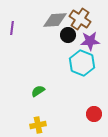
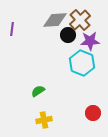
brown cross: moved 1 px down; rotated 15 degrees clockwise
purple line: moved 1 px down
red circle: moved 1 px left, 1 px up
yellow cross: moved 6 px right, 5 px up
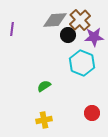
purple star: moved 4 px right, 4 px up
green semicircle: moved 6 px right, 5 px up
red circle: moved 1 px left
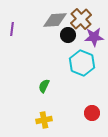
brown cross: moved 1 px right, 1 px up
green semicircle: rotated 32 degrees counterclockwise
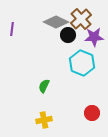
gray diamond: moved 1 px right, 2 px down; rotated 30 degrees clockwise
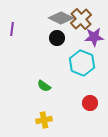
gray diamond: moved 5 px right, 4 px up
black circle: moved 11 px left, 3 px down
green semicircle: rotated 80 degrees counterclockwise
red circle: moved 2 px left, 10 px up
